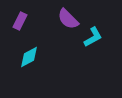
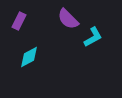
purple rectangle: moved 1 px left
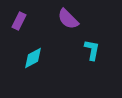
cyan L-shape: moved 1 px left, 13 px down; rotated 50 degrees counterclockwise
cyan diamond: moved 4 px right, 1 px down
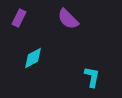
purple rectangle: moved 3 px up
cyan L-shape: moved 27 px down
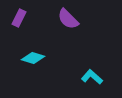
cyan diamond: rotated 45 degrees clockwise
cyan L-shape: rotated 60 degrees counterclockwise
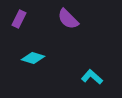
purple rectangle: moved 1 px down
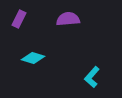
purple semicircle: rotated 130 degrees clockwise
cyan L-shape: rotated 90 degrees counterclockwise
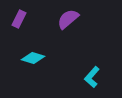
purple semicircle: rotated 35 degrees counterclockwise
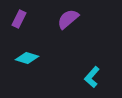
cyan diamond: moved 6 px left
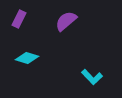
purple semicircle: moved 2 px left, 2 px down
cyan L-shape: rotated 85 degrees counterclockwise
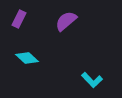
cyan diamond: rotated 25 degrees clockwise
cyan L-shape: moved 3 px down
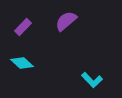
purple rectangle: moved 4 px right, 8 px down; rotated 18 degrees clockwise
cyan diamond: moved 5 px left, 5 px down
